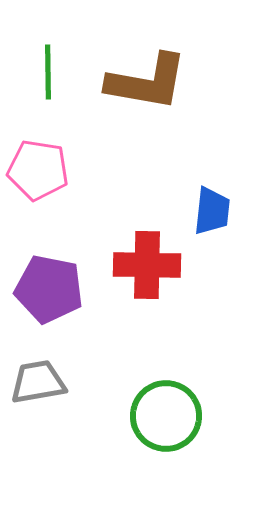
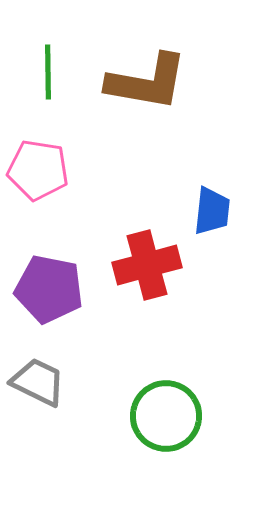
red cross: rotated 16 degrees counterclockwise
gray trapezoid: rotated 36 degrees clockwise
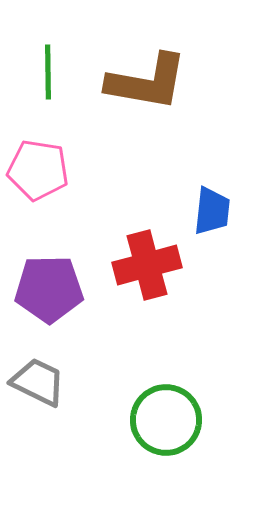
purple pentagon: rotated 12 degrees counterclockwise
green circle: moved 4 px down
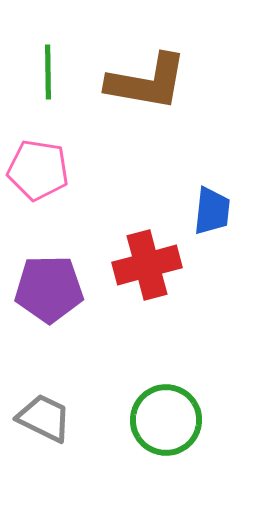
gray trapezoid: moved 6 px right, 36 px down
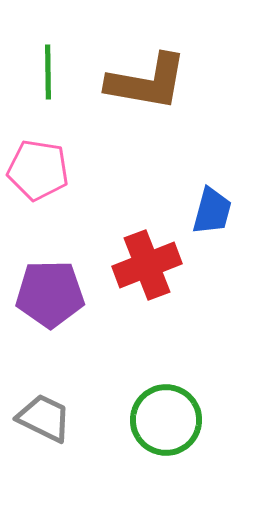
blue trapezoid: rotated 9 degrees clockwise
red cross: rotated 6 degrees counterclockwise
purple pentagon: moved 1 px right, 5 px down
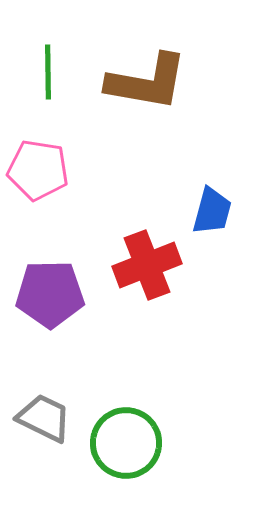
green circle: moved 40 px left, 23 px down
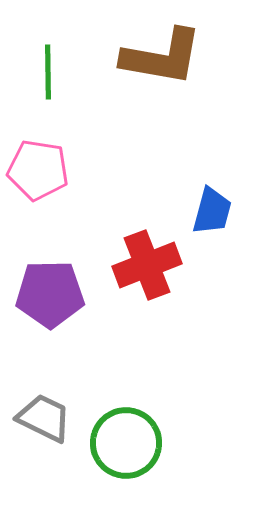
brown L-shape: moved 15 px right, 25 px up
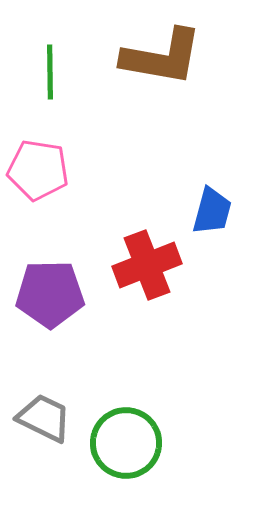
green line: moved 2 px right
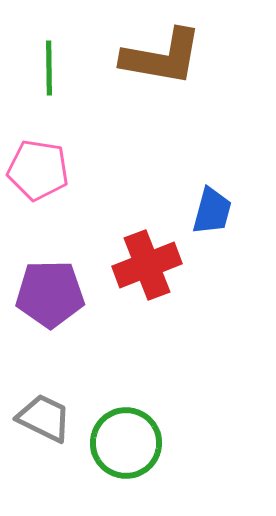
green line: moved 1 px left, 4 px up
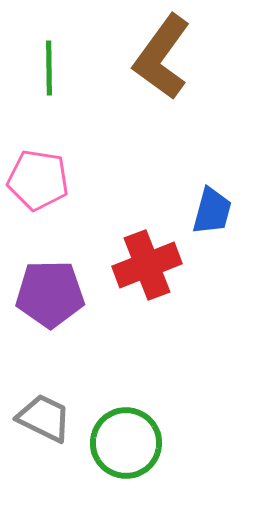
brown L-shape: rotated 116 degrees clockwise
pink pentagon: moved 10 px down
